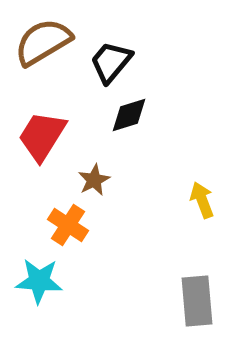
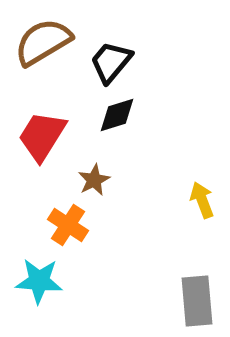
black diamond: moved 12 px left
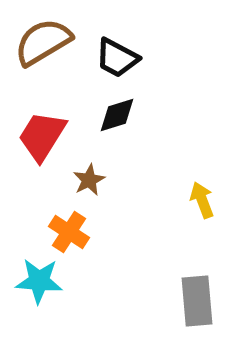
black trapezoid: moved 6 px right, 4 px up; rotated 102 degrees counterclockwise
brown star: moved 5 px left
orange cross: moved 1 px right, 7 px down
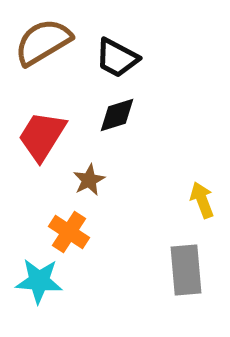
gray rectangle: moved 11 px left, 31 px up
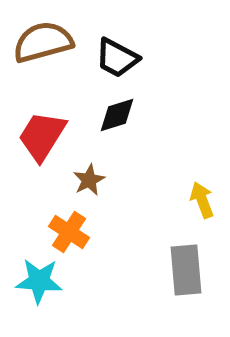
brown semicircle: rotated 16 degrees clockwise
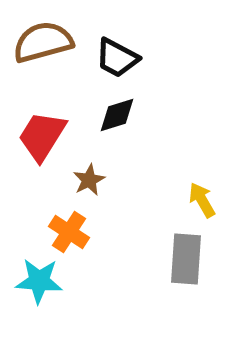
yellow arrow: rotated 9 degrees counterclockwise
gray rectangle: moved 11 px up; rotated 9 degrees clockwise
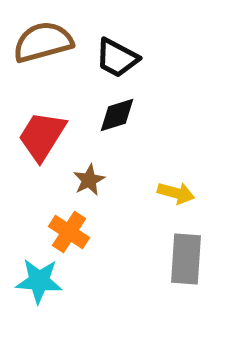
yellow arrow: moved 26 px left, 7 px up; rotated 135 degrees clockwise
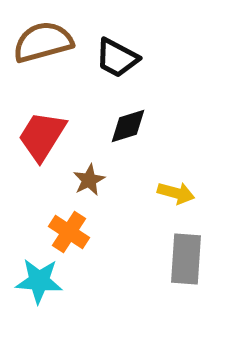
black diamond: moved 11 px right, 11 px down
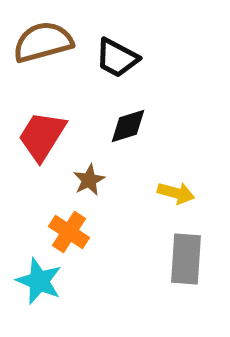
cyan star: rotated 18 degrees clockwise
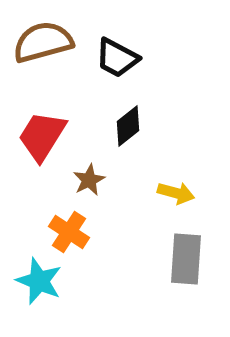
black diamond: rotated 21 degrees counterclockwise
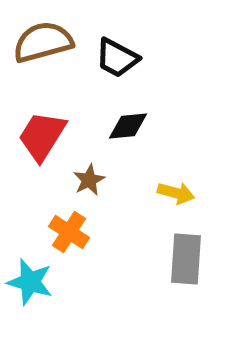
black diamond: rotated 33 degrees clockwise
cyan star: moved 9 px left, 1 px down; rotated 6 degrees counterclockwise
